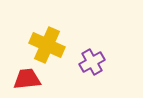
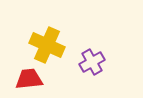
red trapezoid: moved 2 px right
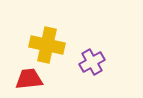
yellow cross: rotated 12 degrees counterclockwise
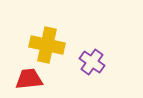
purple cross: rotated 25 degrees counterclockwise
